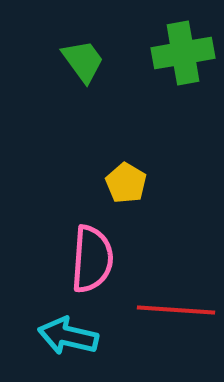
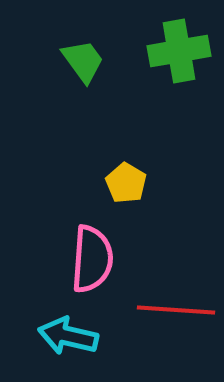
green cross: moved 4 px left, 2 px up
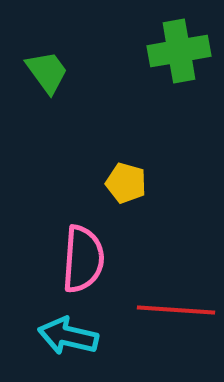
green trapezoid: moved 36 px left, 11 px down
yellow pentagon: rotated 15 degrees counterclockwise
pink semicircle: moved 9 px left
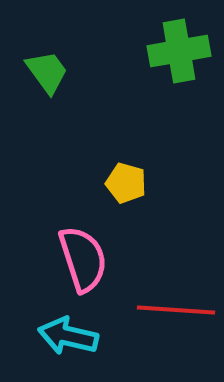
pink semicircle: rotated 22 degrees counterclockwise
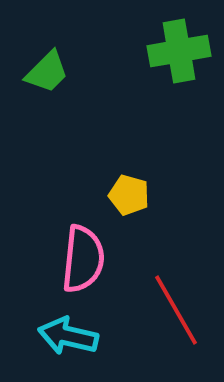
green trapezoid: rotated 81 degrees clockwise
yellow pentagon: moved 3 px right, 12 px down
pink semicircle: rotated 24 degrees clockwise
red line: rotated 56 degrees clockwise
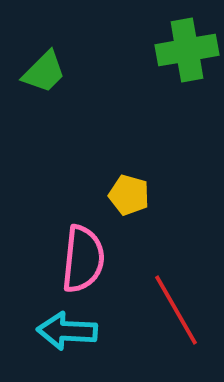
green cross: moved 8 px right, 1 px up
green trapezoid: moved 3 px left
cyan arrow: moved 1 px left, 5 px up; rotated 10 degrees counterclockwise
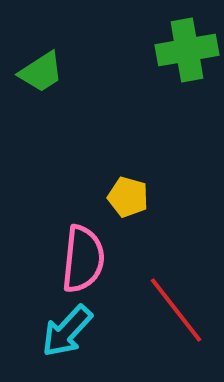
green trapezoid: moved 3 px left; rotated 12 degrees clockwise
yellow pentagon: moved 1 px left, 2 px down
red line: rotated 8 degrees counterclockwise
cyan arrow: rotated 50 degrees counterclockwise
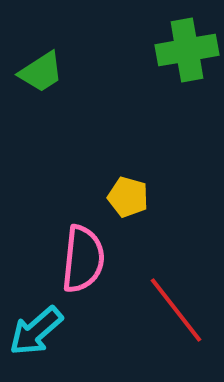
cyan arrow: moved 31 px left; rotated 6 degrees clockwise
